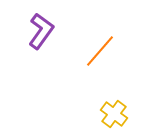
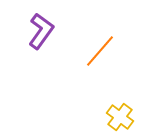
yellow cross: moved 6 px right, 3 px down
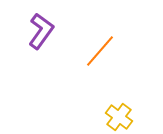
yellow cross: moved 1 px left
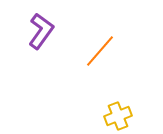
yellow cross: moved 1 px left, 1 px up; rotated 32 degrees clockwise
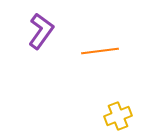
orange line: rotated 42 degrees clockwise
